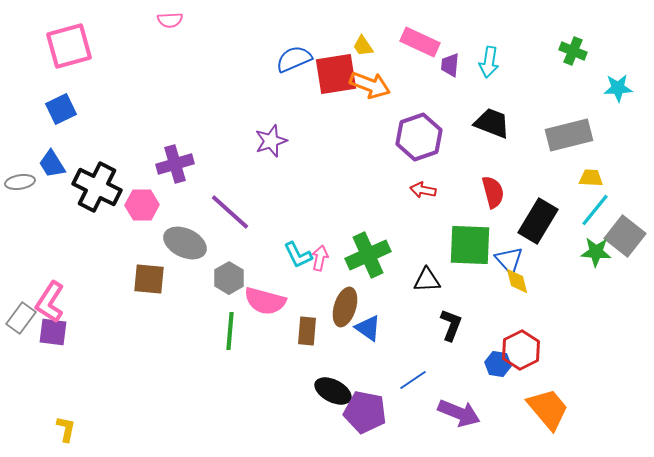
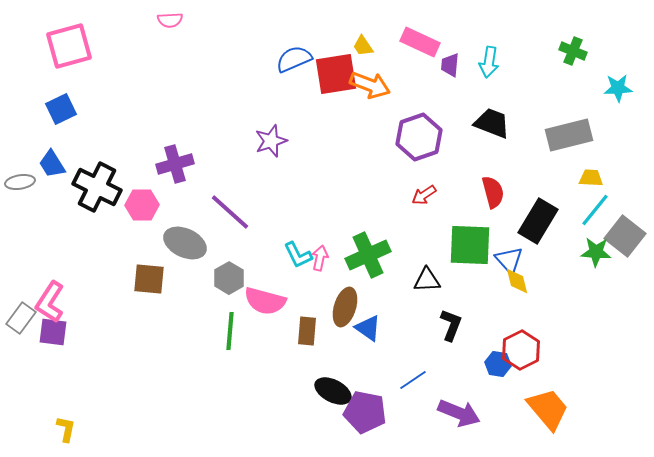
red arrow at (423, 190): moved 1 px right, 5 px down; rotated 45 degrees counterclockwise
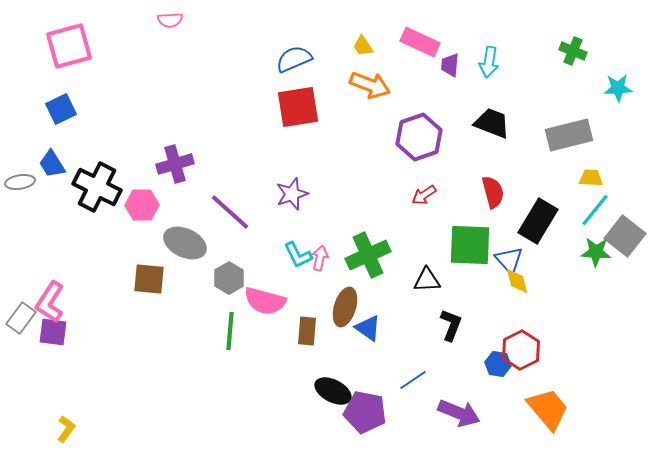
red square at (336, 74): moved 38 px left, 33 px down
purple star at (271, 141): moved 21 px right, 53 px down
yellow L-shape at (66, 429): rotated 24 degrees clockwise
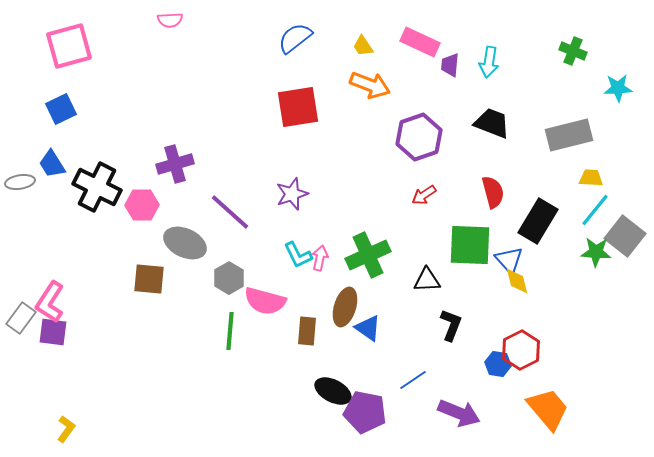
blue semicircle at (294, 59): moved 1 px right, 21 px up; rotated 15 degrees counterclockwise
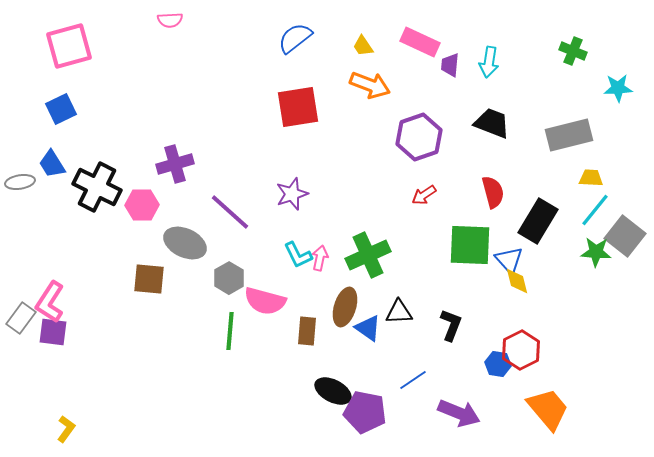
black triangle at (427, 280): moved 28 px left, 32 px down
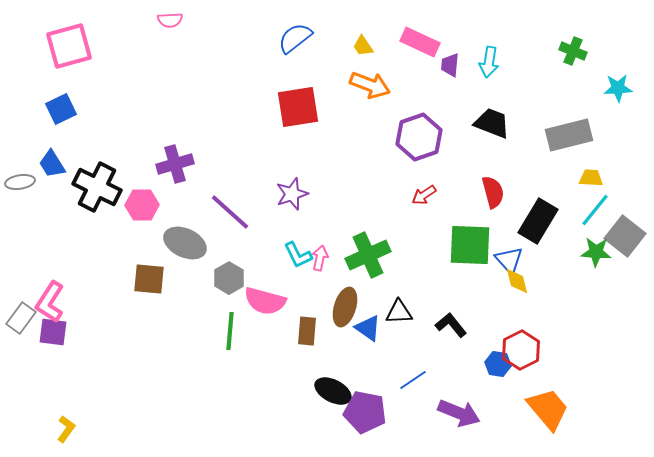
black L-shape at (451, 325): rotated 60 degrees counterclockwise
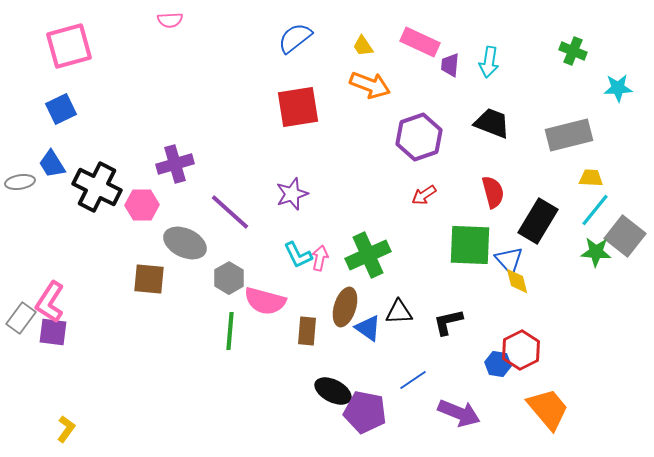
black L-shape at (451, 325): moved 3 px left, 3 px up; rotated 64 degrees counterclockwise
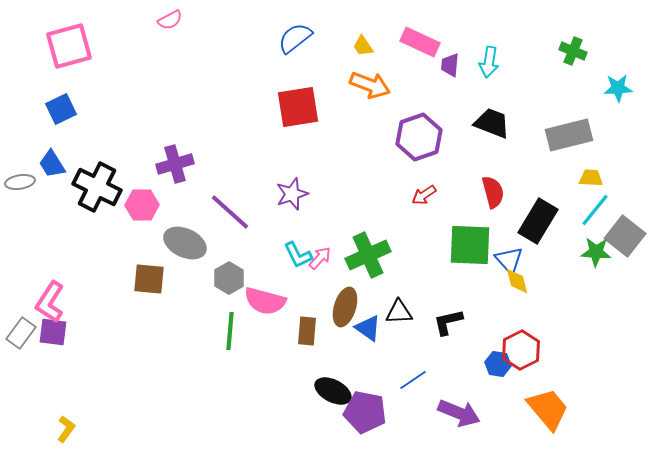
pink semicircle at (170, 20): rotated 25 degrees counterclockwise
pink arrow at (320, 258): rotated 30 degrees clockwise
gray rectangle at (21, 318): moved 15 px down
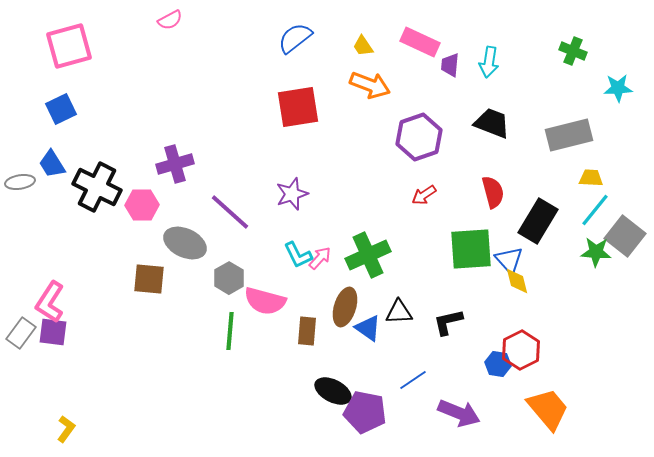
green square at (470, 245): moved 1 px right, 4 px down; rotated 6 degrees counterclockwise
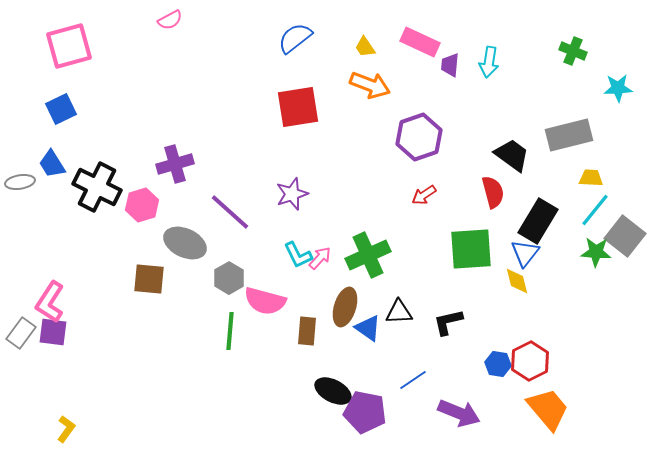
yellow trapezoid at (363, 46): moved 2 px right, 1 px down
black trapezoid at (492, 123): moved 20 px right, 32 px down; rotated 15 degrees clockwise
pink hexagon at (142, 205): rotated 16 degrees counterclockwise
blue triangle at (509, 260): moved 16 px right, 7 px up; rotated 20 degrees clockwise
red hexagon at (521, 350): moved 9 px right, 11 px down
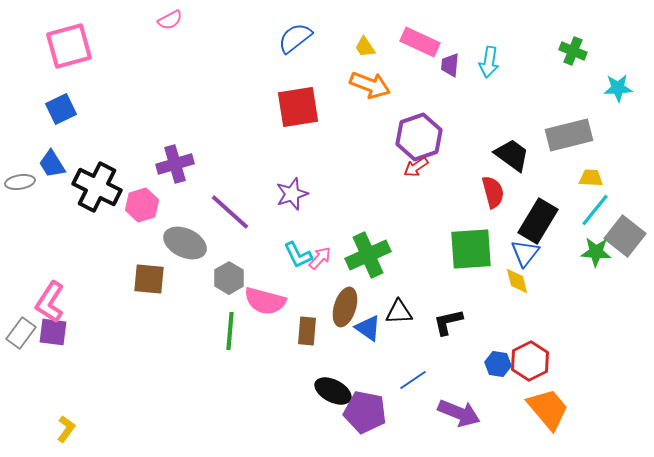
red arrow at (424, 195): moved 8 px left, 28 px up
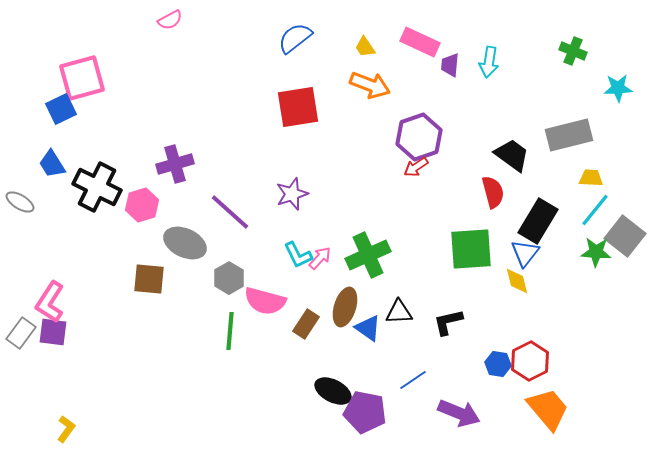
pink square at (69, 46): moved 13 px right, 32 px down
gray ellipse at (20, 182): moved 20 px down; rotated 40 degrees clockwise
brown rectangle at (307, 331): moved 1 px left, 7 px up; rotated 28 degrees clockwise
